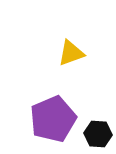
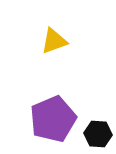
yellow triangle: moved 17 px left, 12 px up
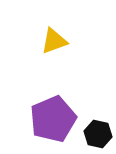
black hexagon: rotated 8 degrees clockwise
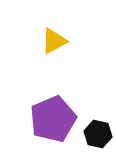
yellow triangle: rotated 8 degrees counterclockwise
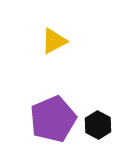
black hexagon: moved 9 px up; rotated 16 degrees clockwise
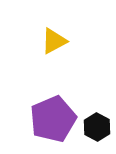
black hexagon: moved 1 px left, 2 px down
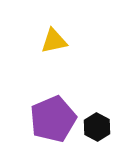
yellow triangle: rotated 16 degrees clockwise
